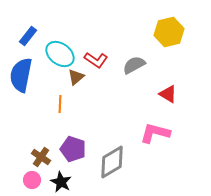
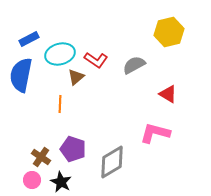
blue rectangle: moved 1 px right, 3 px down; rotated 24 degrees clockwise
cyan ellipse: rotated 52 degrees counterclockwise
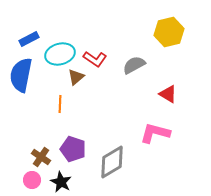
red L-shape: moved 1 px left, 1 px up
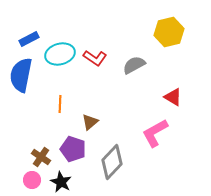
red L-shape: moved 1 px up
brown triangle: moved 14 px right, 45 px down
red triangle: moved 5 px right, 3 px down
pink L-shape: rotated 44 degrees counterclockwise
gray diamond: rotated 16 degrees counterclockwise
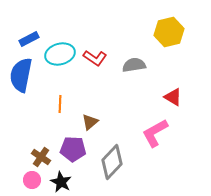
gray semicircle: rotated 20 degrees clockwise
purple pentagon: rotated 15 degrees counterclockwise
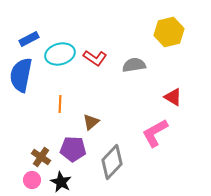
brown triangle: moved 1 px right
